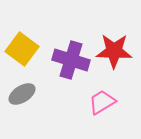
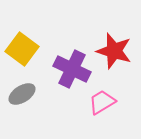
red star: rotated 15 degrees clockwise
purple cross: moved 1 px right, 9 px down; rotated 9 degrees clockwise
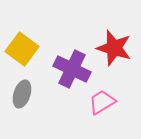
red star: moved 3 px up
gray ellipse: rotated 40 degrees counterclockwise
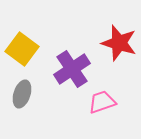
red star: moved 5 px right, 5 px up
purple cross: rotated 30 degrees clockwise
pink trapezoid: rotated 12 degrees clockwise
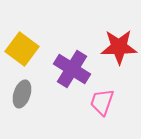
red star: moved 4 px down; rotated 18 degrees counterclockwise
purple cross: rotated 24 degrees counterclockwise
pink trapezoid: rotated 52 degrees counterclockwise
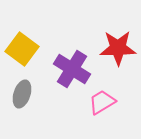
red star: moved 1 px left, 1 px down
pink trapezoid: rotated 40 degrees clockwise
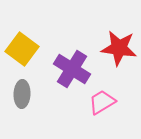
red star: moved 1 px right; rotated 9 degrees clockwise
gray ellipse: rotated 16 degrees counterclockwise
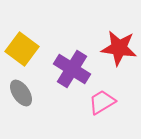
gray ellipse: moved 1 px left, 1 px up; rotated 36 degrees counterclockwise
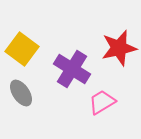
red star: rotated 21 degrees counterclockwise
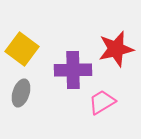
red star: moved 3 px left, 1 px down
purple cross: moved 1 px right, 1 px down; rotated 33 degrees counterclockwise
gray ellipse: rotated 52 degrees clockwise
